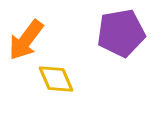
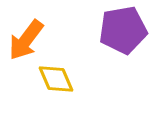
purple pentagon: moved 2 px right, 3 px up
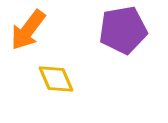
orange arrow: moved 2 px right, 10 px up
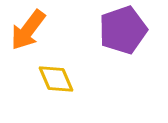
purple pentagon: rotated 9 degrees counterclockwise
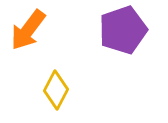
yellow diamond: moved 11 px down; rotated 51 degrees clockwise
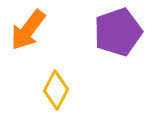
purple pentagon: moved 5 px left, 2 px down
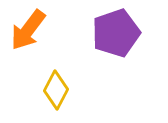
purple pentagon: moved 2 px left, 1 px down
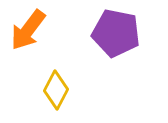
purple pentagon: rotated 30 degrees clockwise
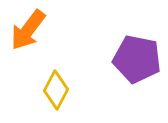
purple pentagon: moved 21 px right, 26 px down
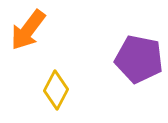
purple pentagon: moved 2 px right
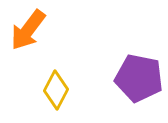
purple pentagon: moved 19 px down
